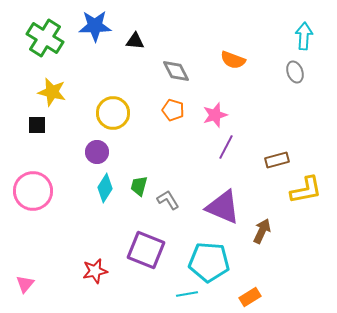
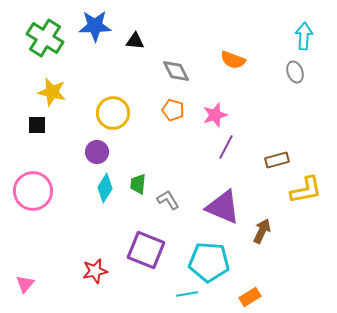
green trapezoid: moved 1 px left, 2 px up; rotated 10 degrees counterclockwise
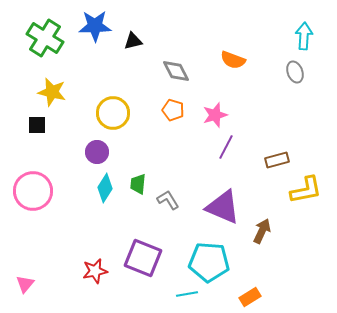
black triangle: moved 2 px left; rotated 18 degrees counterclockwise
purple square: moved 3 px left, 8 px down
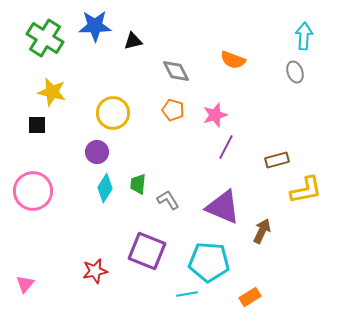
purple square: moved 4 px right, 7 px up
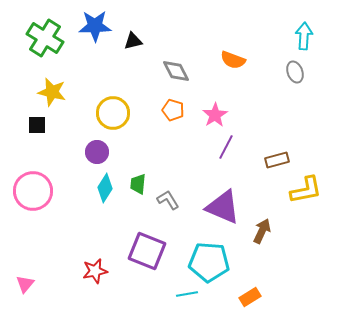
pink star: rotated 15 degrees counterclockwise
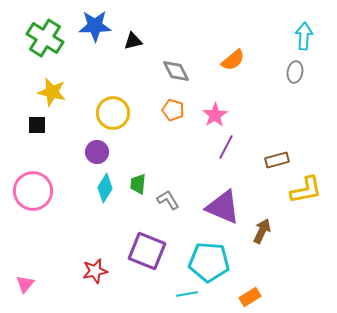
orange semicircle: rotated 60 degrees counterclockwise
gray ellipse: rotated 30 degrees clockwise
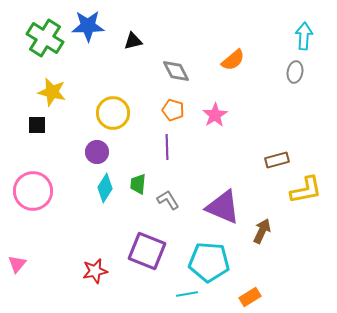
blue star: moved 7 px left
purple line: moved 59 px left; rotated 30 degrees counterclockwise
pink triangle: moved 8 px left, 20 px up
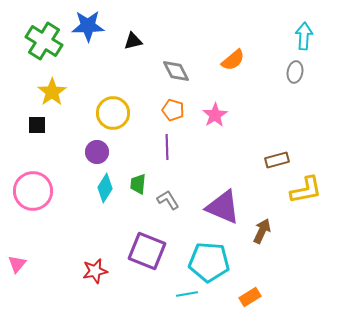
green cross: moved 1 px left, 3 px down
yellow star: rotated 24 degrees clockwise
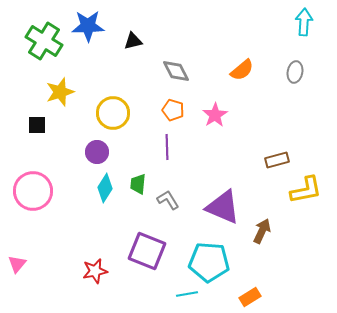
cyan arrow: moved 14 px up
orange semicircle: moved 9 px right, 10 px down
yellow star: moved 8 px right; rotated 16 degrees clockwise
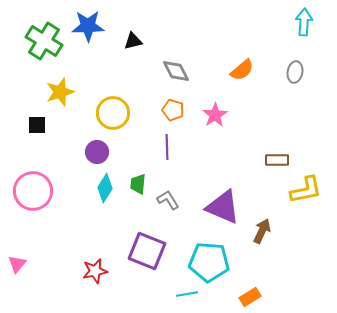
brown rectangle: rotated 15 degrees clockwise
